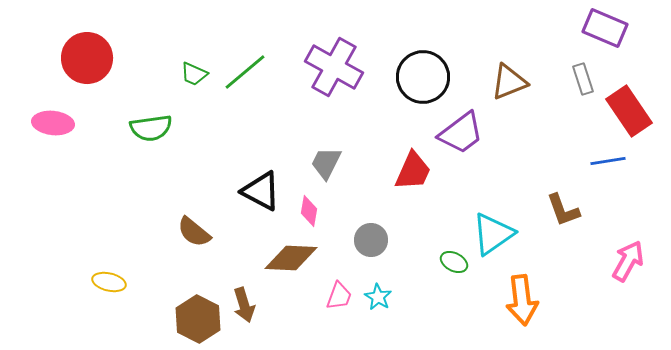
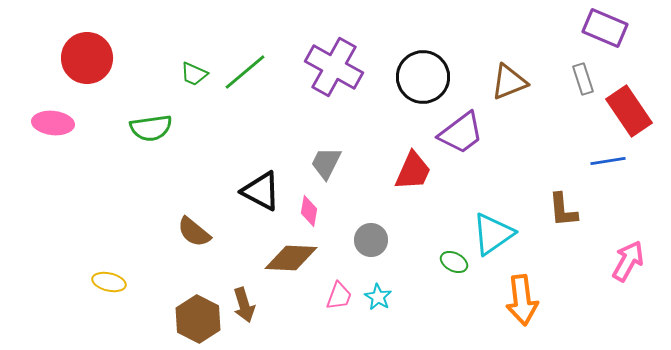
brown L-shape: rotated 15 degrees clockwise
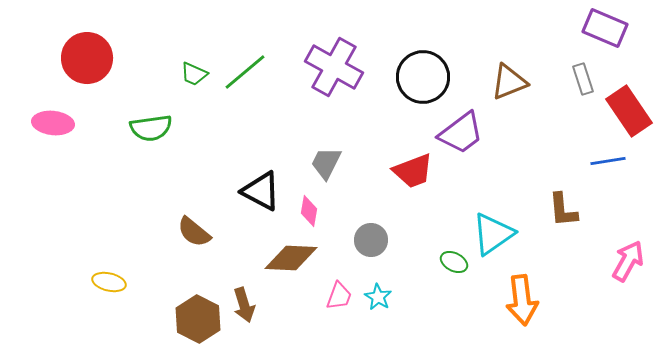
red trapezoid: rotated 45 degrees clockwise
